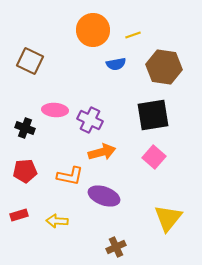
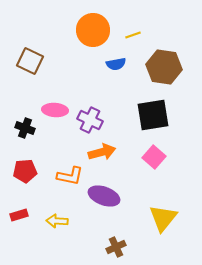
yellow triangle: moved 5 px left
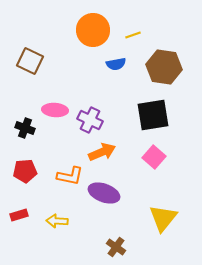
orange arrow: rotated 8 degrees counterclockwise
purple ellipse: moved 3 px up
brown cross: rotated 30 degrees counterclockwise
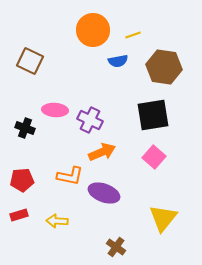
blue semicircle: moved 2 px right, 3 px up
red pentagon: moved 3 px left, 9 px down
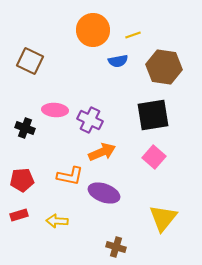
brown cross: rotated 18 degrees counterclockwise
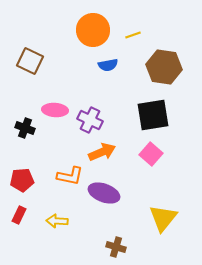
blue semicircle: moved 10 px left, 4 px down
pink square: moved 3 px left, 3 px up
red rectangle: rotated 48 degrees counterclockwise
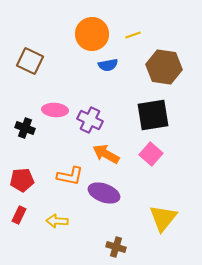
orange circle: moved 1 px left, 4 px down
orange arrow: moved 4 px right, 2 px down; rotated 128 degrees counterclockwise
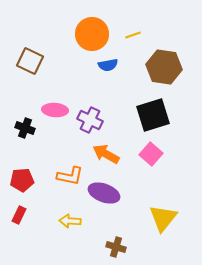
black square: rotated 8 degrees counterclockwise
yellow arrow: moved 13 px right
